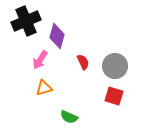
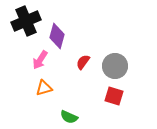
red semicircle: rotated 119 degrees counterclockwise
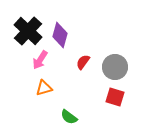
black cross: moved 2 px right, 10 px down; rotated 24 degrees counterclockwise
purple diamond: moved 3 px right, 1 px up
gray circle: moved 1 px down
red square: moved 1 px right, 1 px down
green semicircle: rotated 12 degrees clockwise
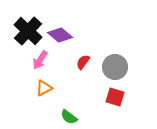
purple diamond: rotated 65 degrees counterclockwise
orange triangle: rotated 12 degrees counterclockwise
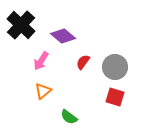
black cross: moved 7 px left, 6 px up
purple diamond: moved 3 px right, 1 px down
pink arrow: moved 1 px right, 1 px down
orange triangle: moved 1 px left, 3 px down; rotated 12 degrees counterclockwise
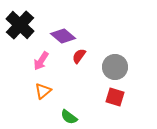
black cross: moved 1 px left
red semicircle: moved 4 px left, 6 px up
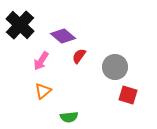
red square: moved 13 px right, 2 px up
green semicircle: rotated 42 degrees counterclockwise
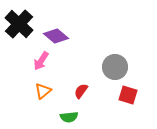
black cross: moved 1 px left, 1 px up
purple diamond: moved 7 px left
red semicircle: moved 2 px right, 35 px down
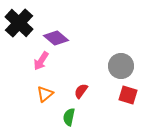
black cross: moved 1 px up
purple diamond: moved 2 px down
gray circle: moved 6 px right, 1 px up
orange triangle: moved 2 px right, 3 px down
green semicircle: rotated 108 degrees clockwise
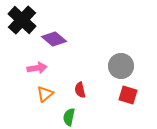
black cross: moved 3 px right, 3 px up
purple diamond: moved 2 px left, 1 px down
pink arrow: moved 4 px left, 7 px down; rotated 132 degrees counterclockwise
red semicircle: moved 1 px left, 1 px up; rotated 49 degrees counterclockwise
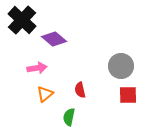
red square: rotated 18 degrees counterclockwise
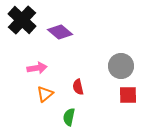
purple diamond: moved 6 px right, 7 px up
red semicircle: moved 2 px left, 3 px up
